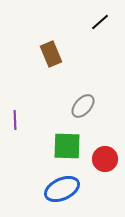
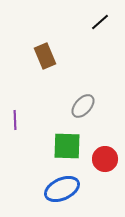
brown rectangle: moved 6 px left, 2 px down
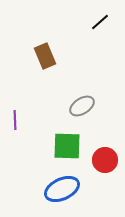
gray ellipse: moved 1 px left; rotated 15 degrees clockwise
red circle: moved 1 px down
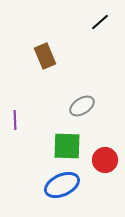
blue ellipse: moved 4 px up
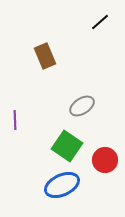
green square: rotated 32 degrees clockwise
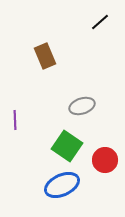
gray ellipse: rotated 15 degrees clockwise
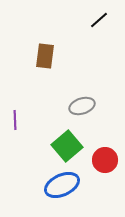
black line: moved 1 px left, 2 px up
brown rectangle: rotated 30 degrees clockwise
green square: rotated 16 degrees clockwise
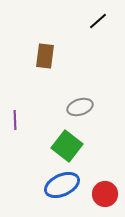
black line: moved 1 px left, 1 px down
gray ellipse: moved 2 px left, 1 px down
green square: rotated 12 degrees counterclockwise
red circle: moved 34 px down
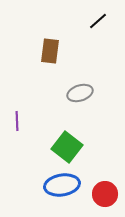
brown rectangle: moved 5 px right, 5 px up
gray ellipse: moved 14 px up
purple line: moved 2 px right, 1 px down
green square: moved 1 px down
blue ellipse: rotated 16 degrees clockwise
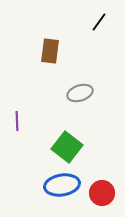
black line: moved 1 px right, 1 px down; rotated 12 degrees counterclockwise
red circle: moved 3 px left, 1 px up
